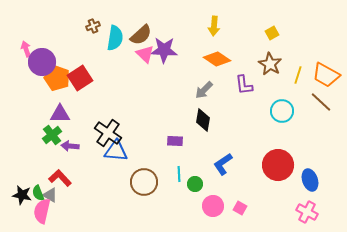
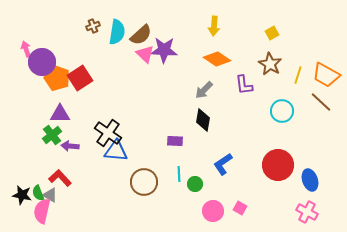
cyan semicircle: moved 2 px right, 6 px up
pink circle: moved 5 px down
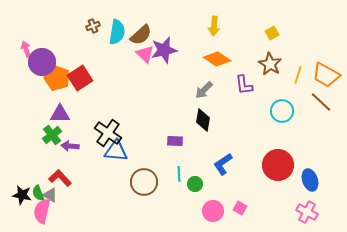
purple star: rotated 16 degrees counterclockwise
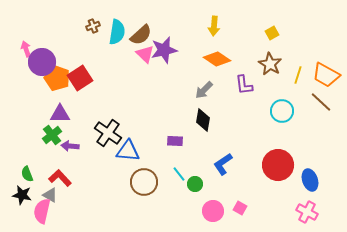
blue triangle: moved 12 px right
cyan line: rotated 35 degrees counterclockwise
green semicircle: moved 11 px left, 19 px up
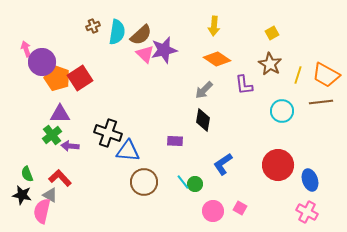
brown line: rotated 50 degrees counterclockwise
black cross: rotated 16 degrees counterclockwise
cyan line: moved 4 px right, 8 px down
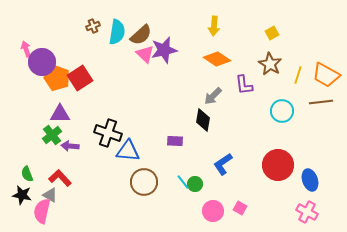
gray arrow: moved 9 px right, 6 px down
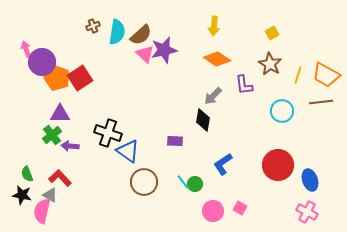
blue triangle: rotated 30 degrees clockwise
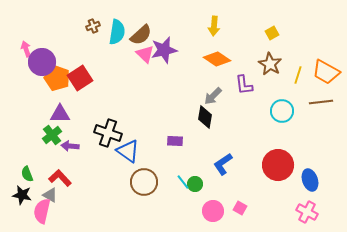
orange trapezoid: moved 3 px up
black diamond: moved 2 px right, 3 px up
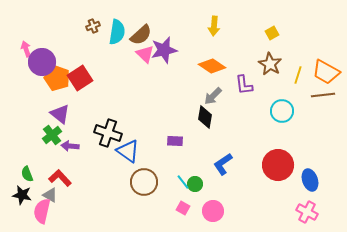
orange diamond: moved 5 px left, 7 px down
brown line: moved 2 px right, 7 px up
purple triangle: rotated 40 degrees clockwise
pink square: moved 57 px left
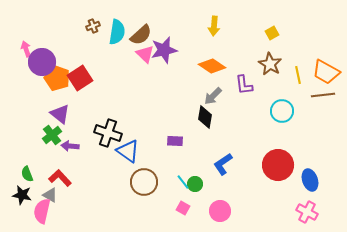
yellow line: rotated 30 degrees counterclockwise
pink circle: moved 7 px right
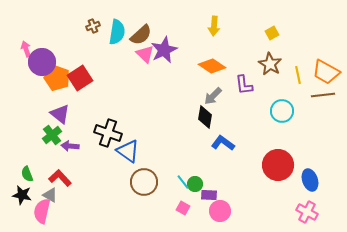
purple star: rotated 12 degrees counterclockwise
purple rectangle: moved 34 px right, 54 px down
blue L-shape: moved 21 px up; rotated 70 degrees clockwise
